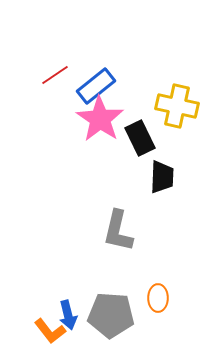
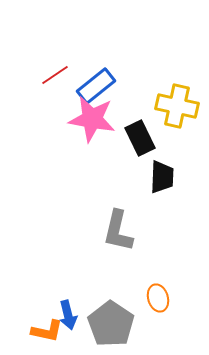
pink star: moved 8 px left; rotated 24 degrees counterclockwise
orange ellipse: rotated 16 degrees counterclockwise
gray pentagon: moved 9 px down; rotated 30 degrees clockwise
orange L-shape: moved 3 px left; rotated 40 degrees counterclockwise
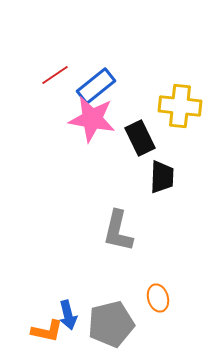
yellow cross: moved 3 px right; rotated 6 degrees counterclockwise
gray pentagon: rotated 24 degrees clockwise
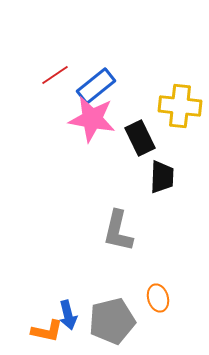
gray pentagon: moved 1 px right, 3 px up
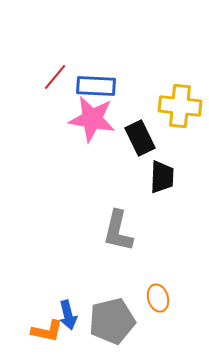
red line: moved 2 px down; rotated 16 degrees counterclockwise
blue rectangle: rotated 42 degrees clockwise
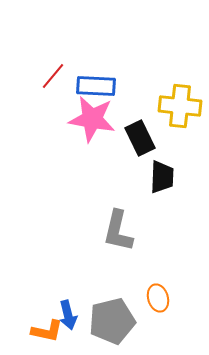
red line: moved 2 px left, 1 px up
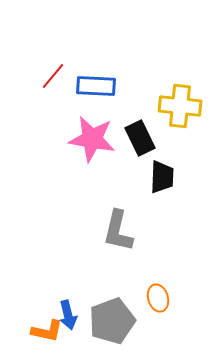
pink star: moved 20 px down
gray pentagon: rotated 6 degrees counterclockwise
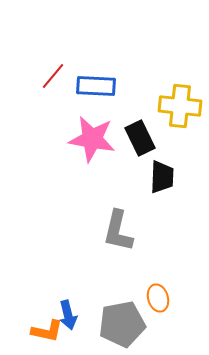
gray pentagon: moved 10 px right, 3 px down; rotated 9 degrees clockwise
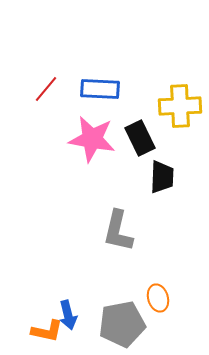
red line: moved 7 px left, 13 px down
blue rectangle: moved 4 px right, 3 px down
yellow cross: rotated 9 degrees counterclockwise
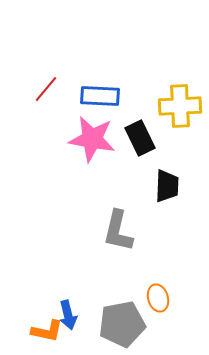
blue rectangle: moved 7 px down
black trapezoid: moved 5 px right, 9 px down
